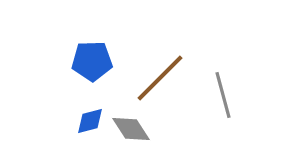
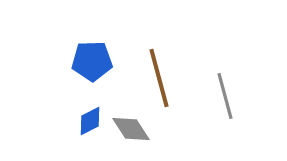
brown line: moved 1 px left; rotated 60 degrees counterclockwise
gray line: moved 2 px right, 1 px down
blue diamond: rotated 12 degrees counterclockwise
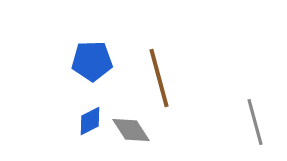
gray line: moved 30 px right, 26 px down
gray diamond: moved 1 px down
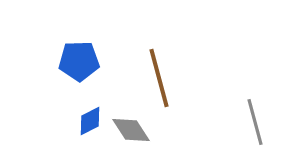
blue pentagon: moved 13 px left
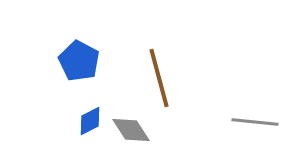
blue pentagon: rotated 30 degrees clockwise
gray line: rotated 69 degrees counterclockwise
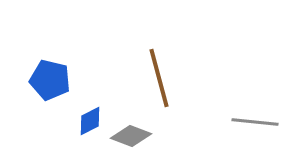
blue pentagon: moved 29 px left, 19 px down; rotated 15 degrees counterclockwise
gray diamond: moved 6 px down; rotated 36 degrees counterclockwise
